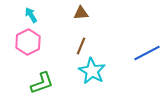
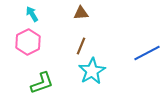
cyan arrow: moved 1 px right, 1 px up
cyan star: rotated 12 degrees clockwise
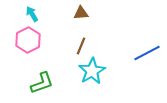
pink hexagon: moved 2 px up
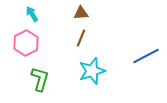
pink hexagon: moved 2 px left, 3 px down
brown line: moved 8 px up
blue line: moved 1 px left, 3 px down
cyan star: rotated 12 degrees clockwise
green L-shape: moved 2 px left, 4 px up; rotated 55 degrees counterclockwise
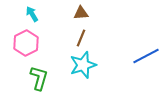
cyan star: moved 9 px left, 6 px up
green L-shape: moved 1 px left, 1 px up
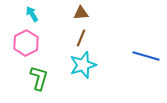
blue line: rotated 44 degrees clockwise
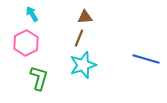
brown triangle: moved 4 px right, 4 px down
brown line: moved 2 px left
blue line: moved 3 px down
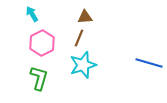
pink hexagon: moved 16 px right
blue line: moved 3 px right, 4 px down
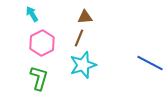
blue line: moved 1 px right; rotated 12 degrees clockwise
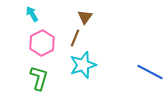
brown triangle: rotated 49 degrees counterclockwise
brown line: moved 4 px left
blue line: moved 9 px down
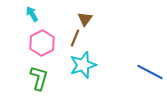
brown triangle: moved 2 px down
